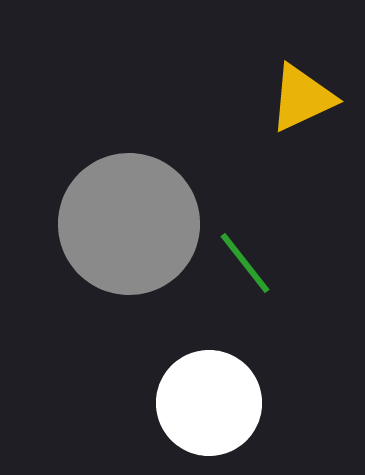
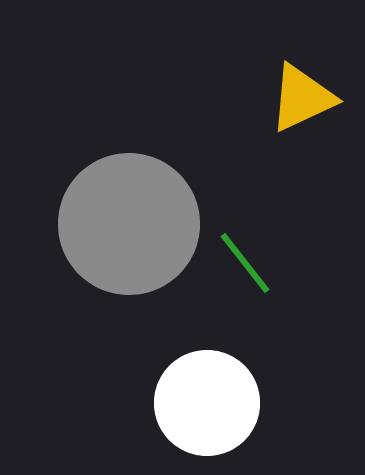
white circle: moved 2 px left
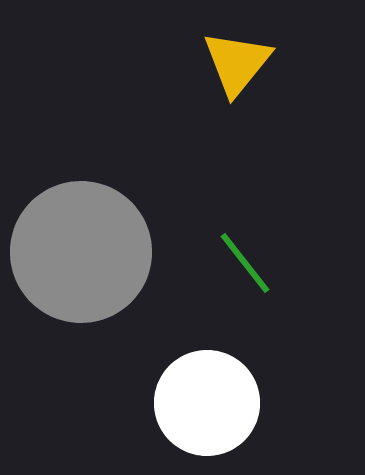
yellow triangle: moved 65 px left, 35 px up; rotated 26 degrees counterclockwise
gray circle: moved 48 px left, 28 px down
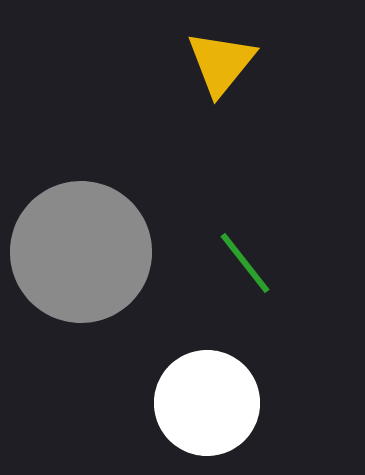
yellow triangle: moved 16 px left
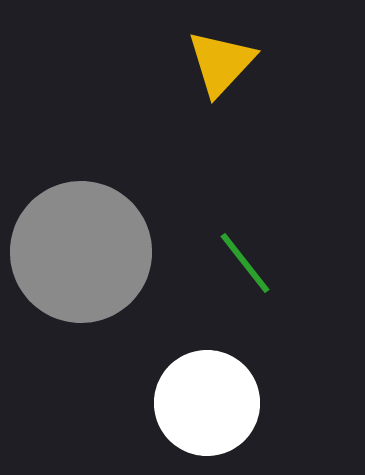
yellow triangle: rotated 4 degrees clockwise
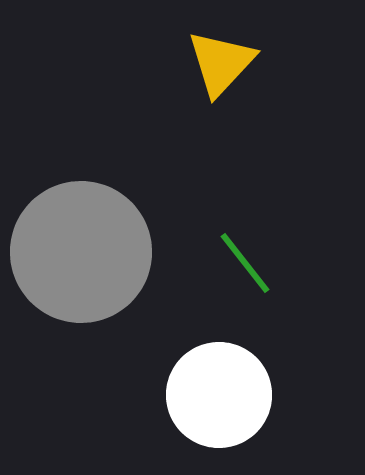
white circle: moved 12 px right, 8 px up
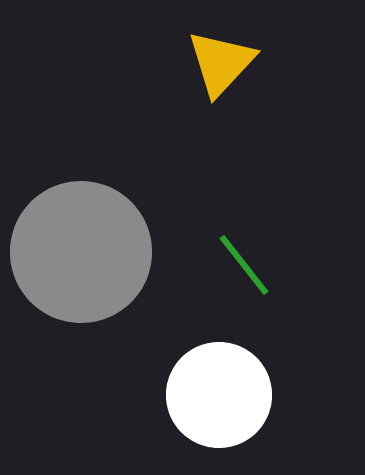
green line: moved 1 px left, 2 px down
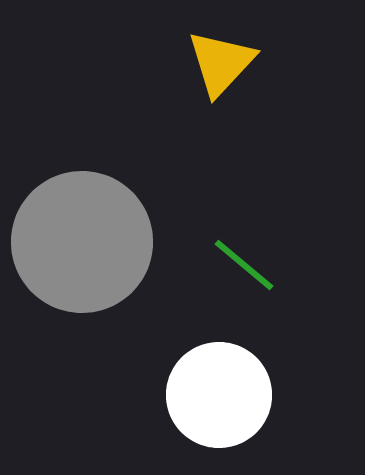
gray circle: moved 1 px right, 10 px up
green line: rotated 12 degrees counterclockwise
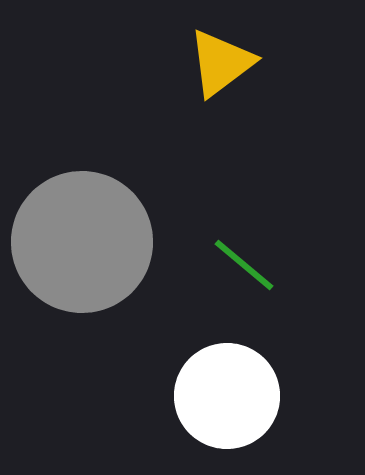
yellow triangle: rotated 10 degrees clockwise
white circle: moved 8 px right, 1 px down
